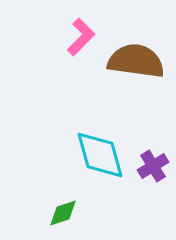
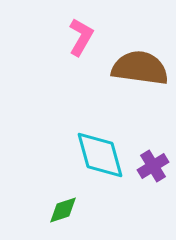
pink L-shape: rotated 15 degrees counterclockwise
brown semicircle: moved 4 px right, 7 px down
green diamond: moved 3 px up
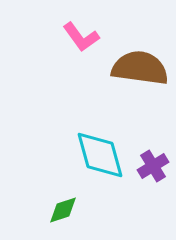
pink L-shape: rotated 114 degrees clockwise
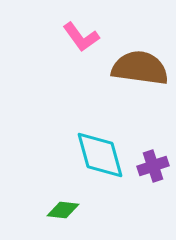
purple cross: rotated 12 degrees clockwise
green diamond: rotated 24 degrees clockwise
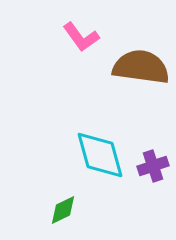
brown semicircle: moved 1 px right, 1 px up
green diamond: rotated 32 degrees counterclockwise
